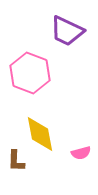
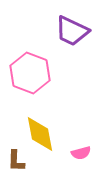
purple trapezoid: moved 5 px right
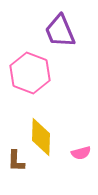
purple trapezoid: moved 12 px left; rotated 42 degrees clockwise
yellow diamond: moved 1 px right, 3 px down; rotated 12 degrees clockwise
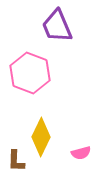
purple trapezoid: moved 3 px left, 5 px up
yellow diamond: rotated 24 degrees clockwise
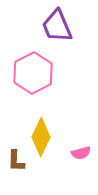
pink hexagon: moved 3 px right; rotated 12 degrees clockwise
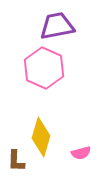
purple trapezoid: rotated 102 degrees clockwise
pink hexagon: moved 11 px right, 5 px up; rotated 9 degrees counterclockwise
yellow diamond: rotated 9 degrees counterclockwise
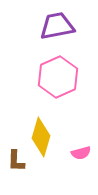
pink hexagon: moved 14 px right, 9 px down; rotated 12 degrees clockwise
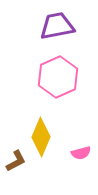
yellow diamond: rotated 6 degrees clockwise
brown L-shape: rotated 120 degrees counterclockwise
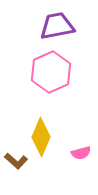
pink hexagon: moved 7 px left, 5 px up
brown L-shape: rotated 70 degrees clockwise
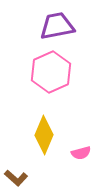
yellow diamond: moved 3 px right, 2 px up
brown L-shape: moved 17 px down
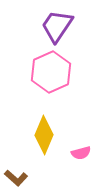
purple trapezoid: rotated 45 degrees counterclockwise
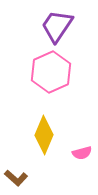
pink semicircle: moved 1 px right
